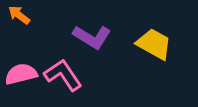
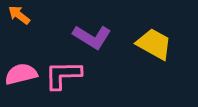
pink L-shape: rotated 57 degrees counterclockwise
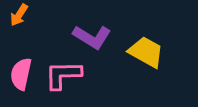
orange arrow: rotated 95 degrees counterclockwise
yellow trapezoid: moved 8 px left, 8 px down
pink semicircle: rotated 64 degrees counterclockwise
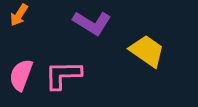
purple L-shape: moved 14 px up
yellow trapezoid: moved 1 px right, 1 px up; rotated 6 degrees clockwise
pink semicircle: moved 1 px down; rotated 8 degrees clockwise
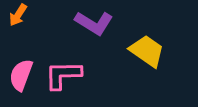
orange arrow: moved 1 px left
purple L-shape: moved 2 px right
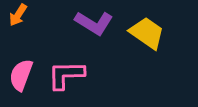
yellow trapezoid: moved 18 px up
pink L-shape: moved 3 px right
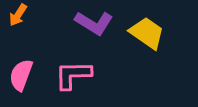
pink L-shape: moved 7 px right
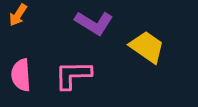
yellow trapezoid: moved 14 px down
pink semicircle: rotated 24 degrees counterclockwise
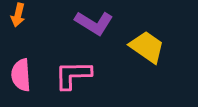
orange arrow: rotated 20 degrees counterclockwise
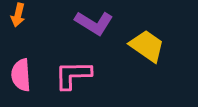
yellow trapezoid: moved 1 px up
